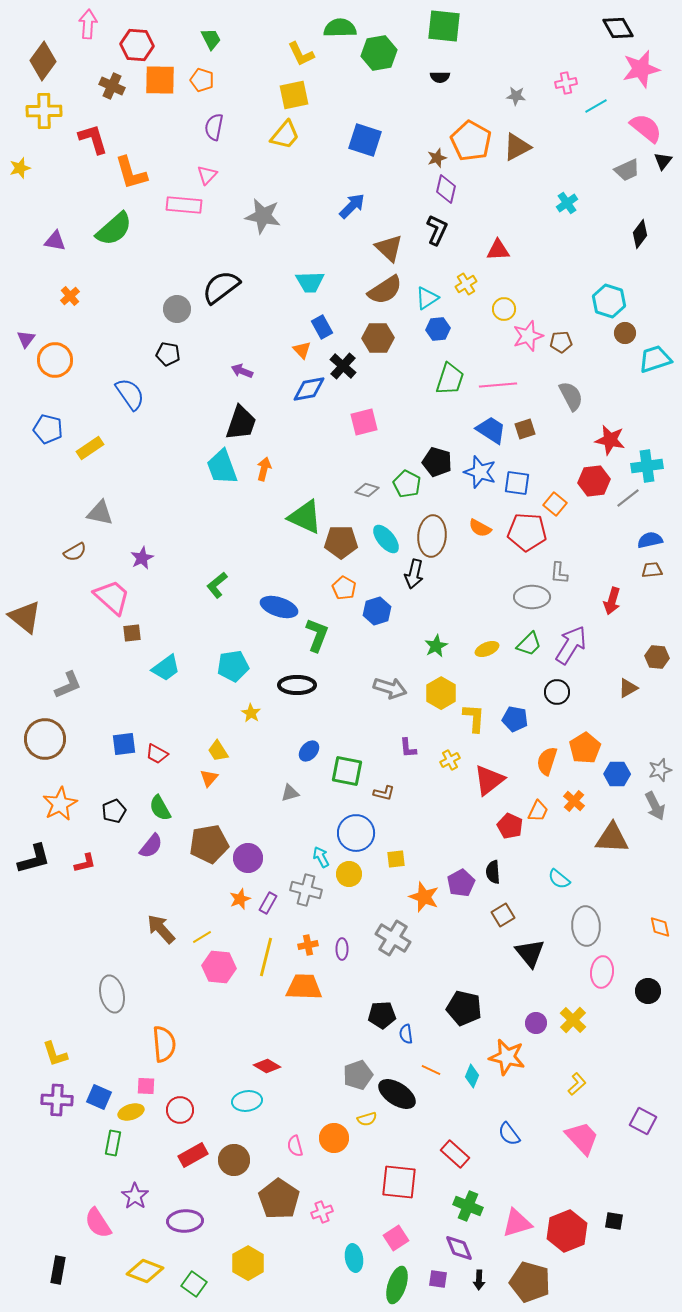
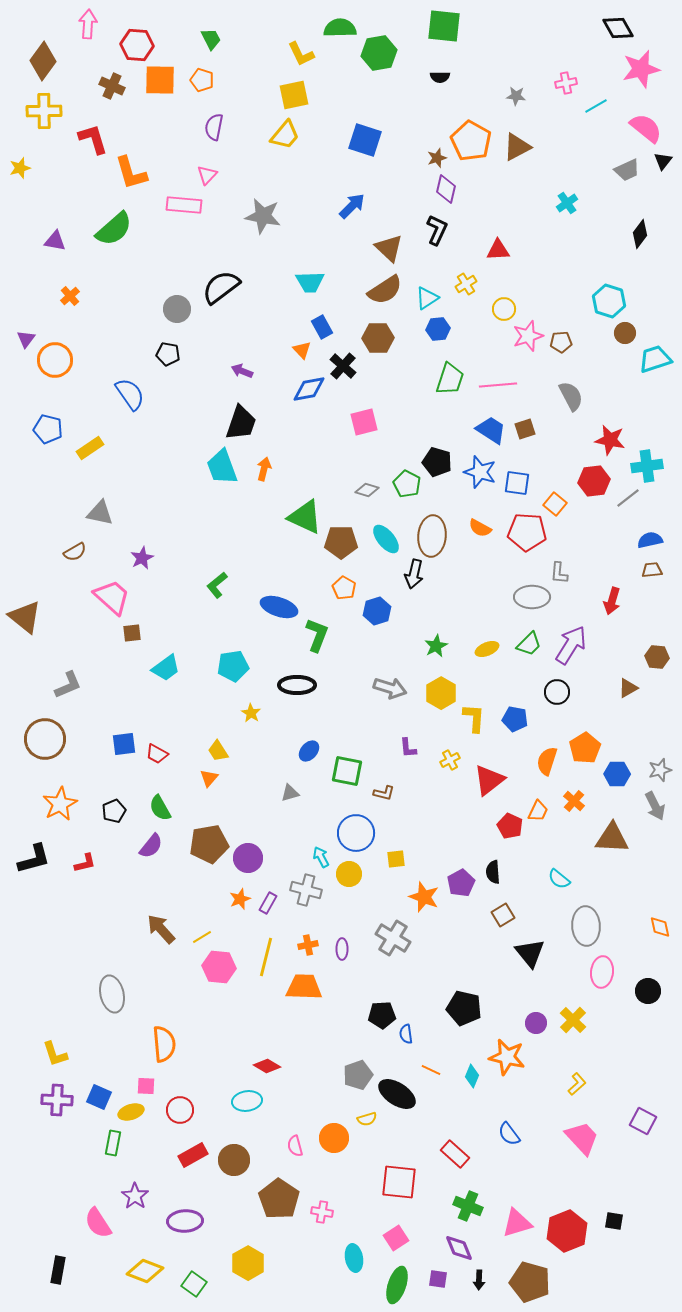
pink cross at (322, 1212): rotated 30 degrees clockwise
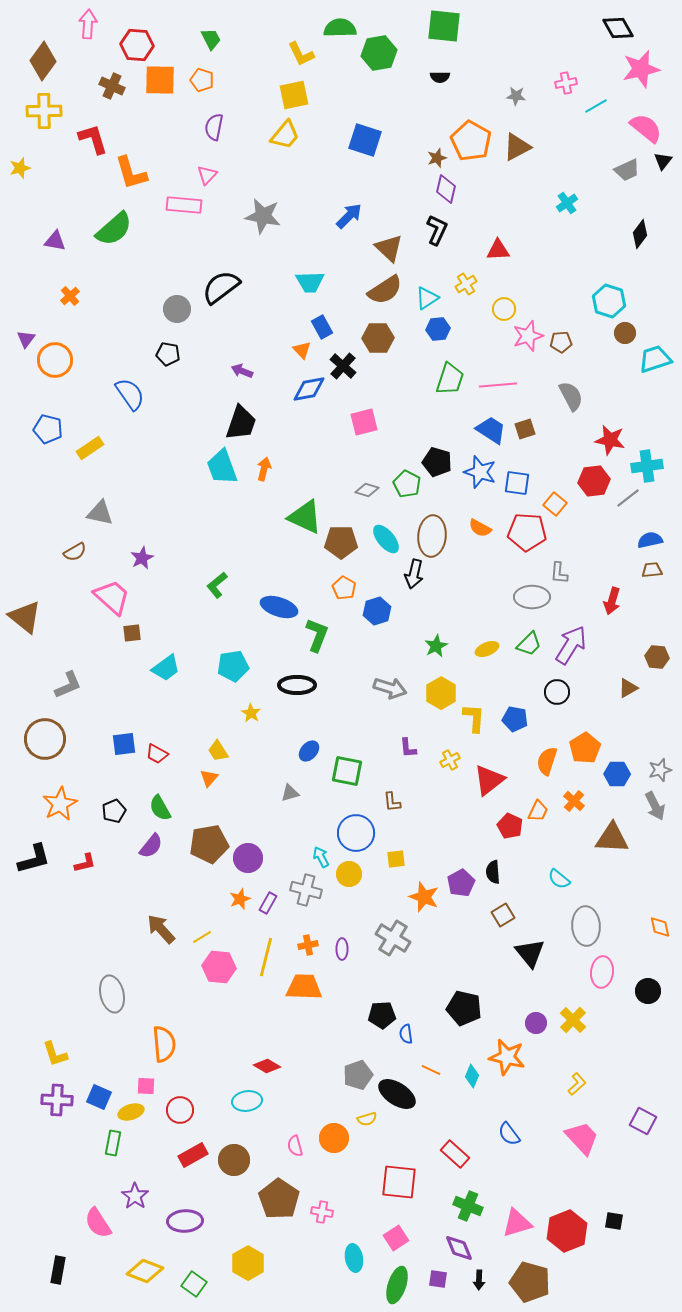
blue arrow at (352, 206): moved 3 px left, 10 px down
brown L-shape at (384, 793): moved 8 px right, 9 px down; rotated 70 degrees clockwise
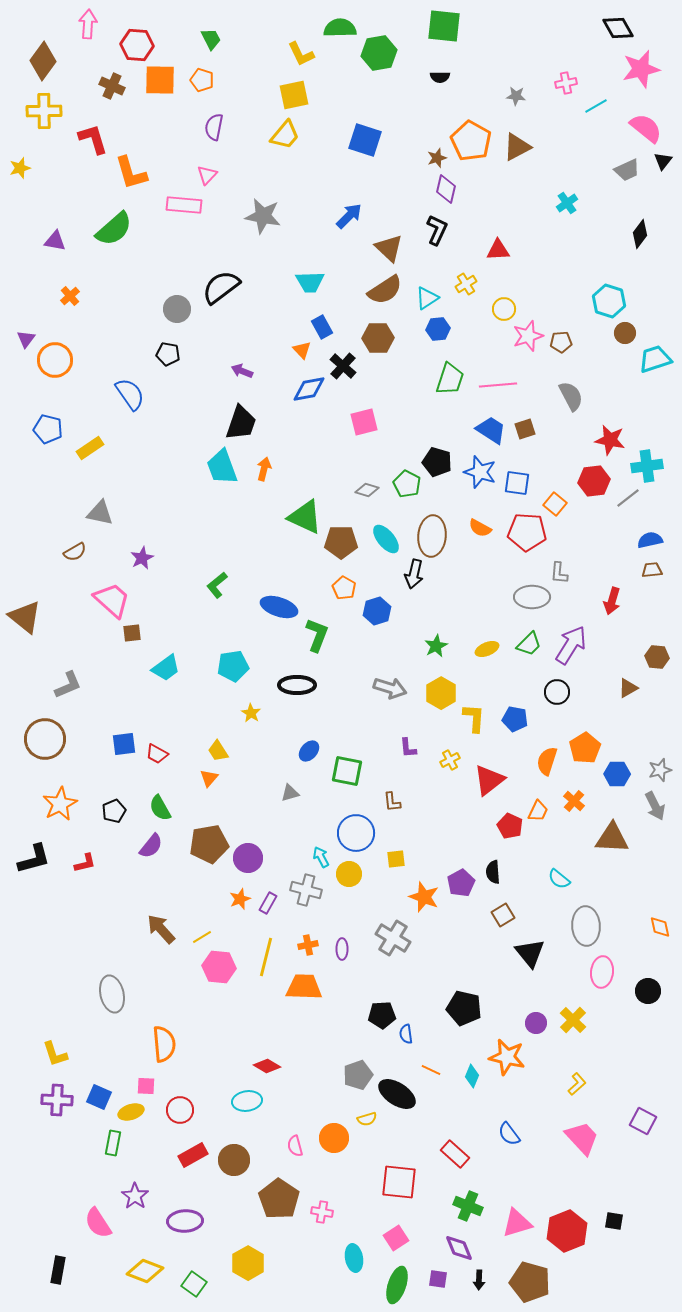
pink trapezoid at (112, 597): moved 3 px down
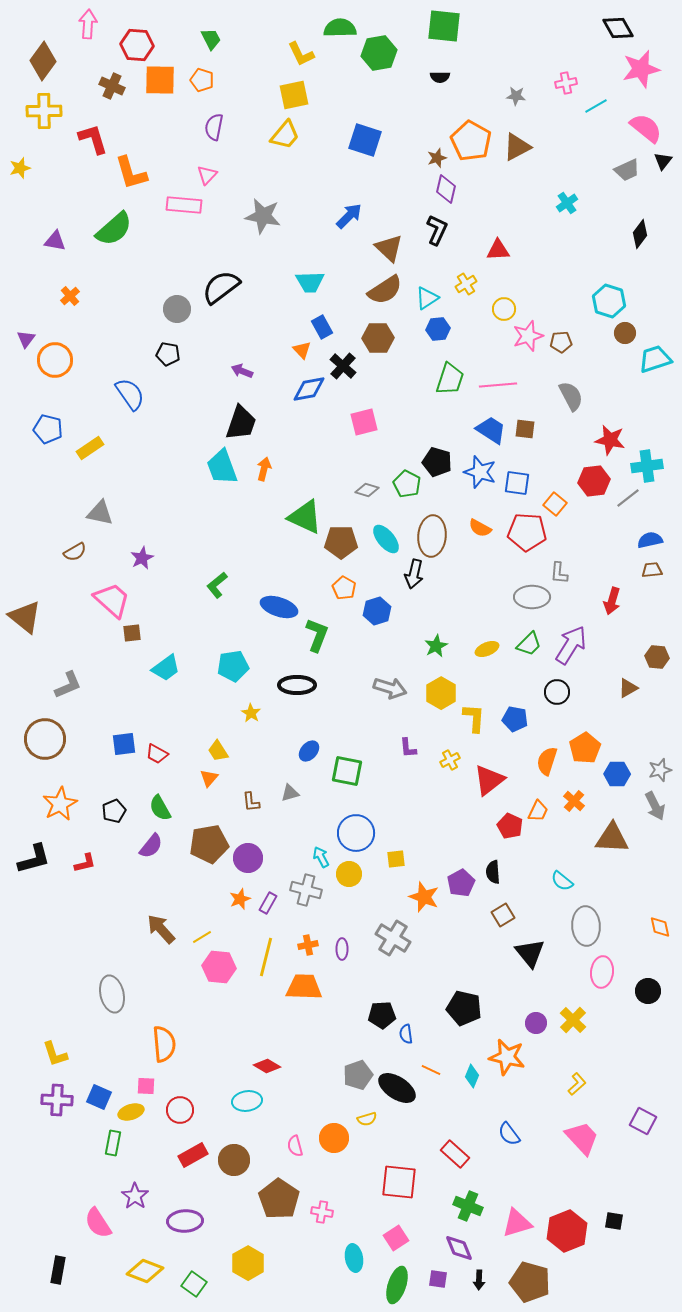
brown square at (525, 429): rotated 25 degrees clockwise
brown L-shape at (392, 802): moved 141 px left
cyan semicircle at (559, 879): moved 3 px right, 2 px down
black ellipse at (397, 1094): moved 6 px up
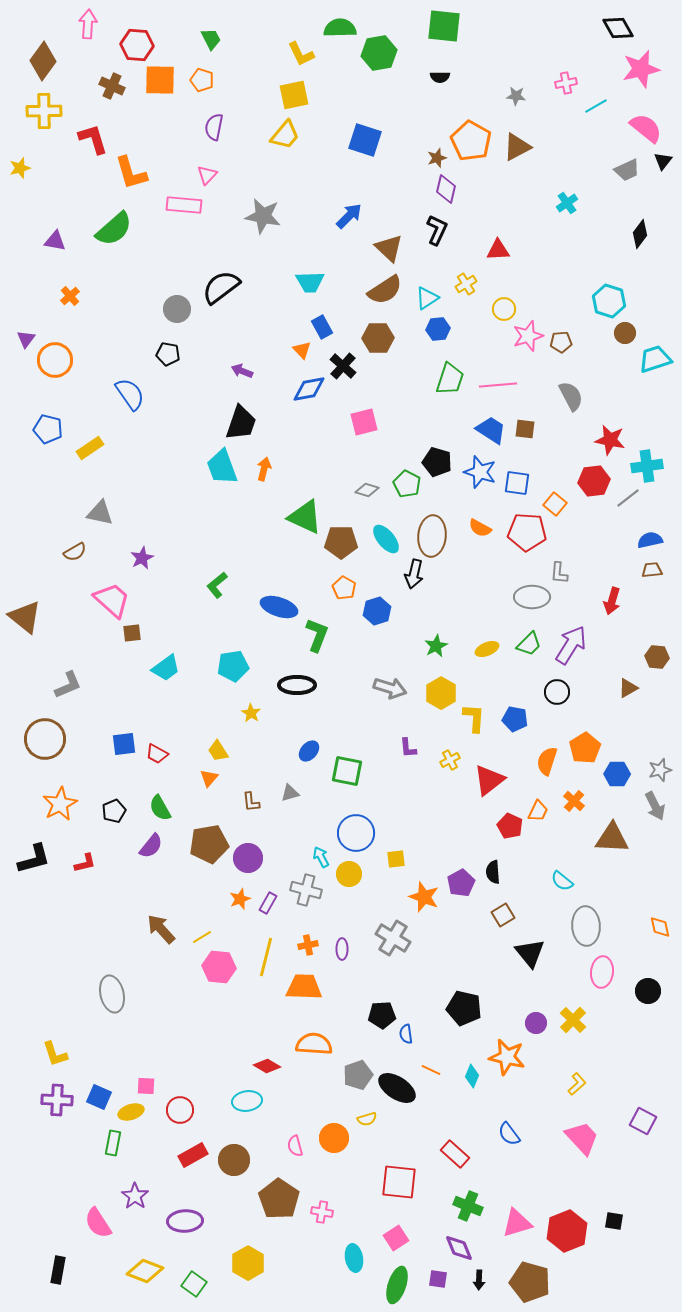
orange semicircle at (164, 1044): moved 150 px right; rotated 81 degrees counterclockwise
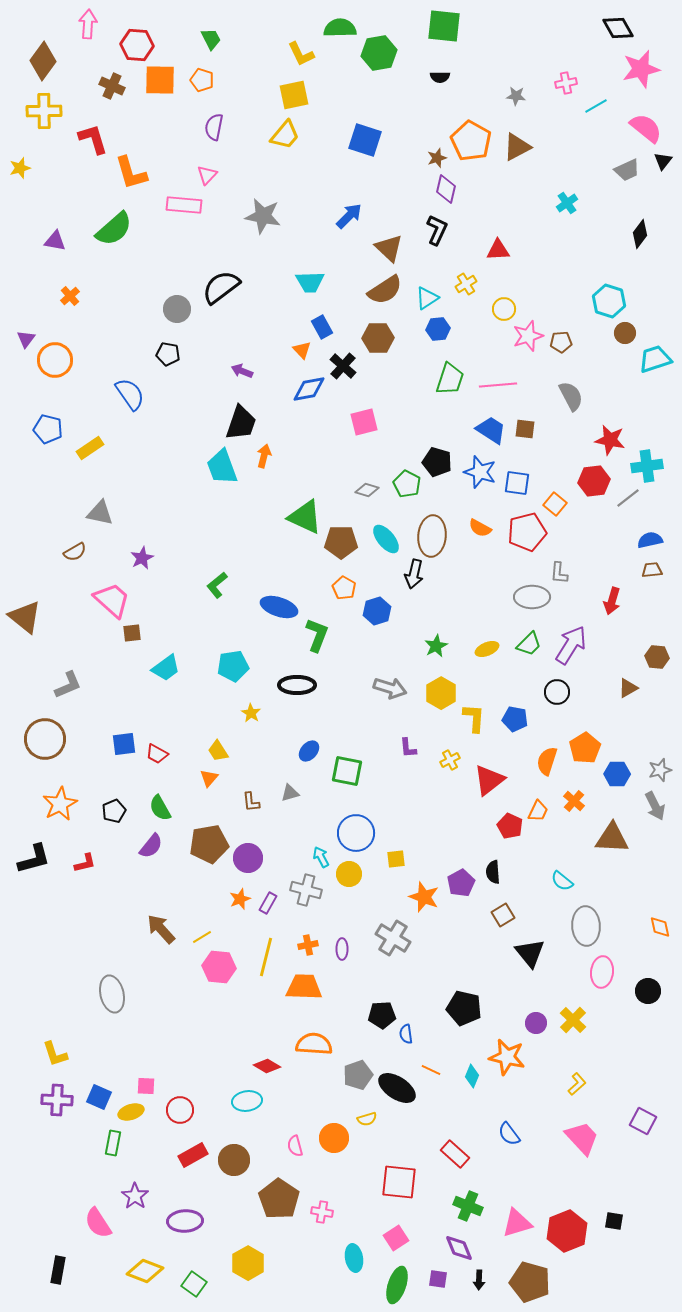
orange arrow at (264, 469): moved 13 px up
red pentagon at (527, 532): rotated 18 degrees counterclockwise
